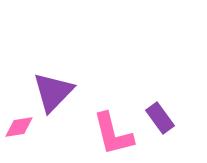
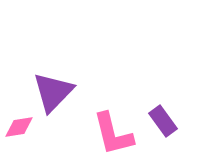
purple rectangle: moved 3 px right, 3 px down
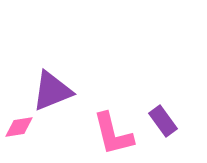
purple triangle: moved 1 px left, 1 px up; rotated 24 degrees clockwise
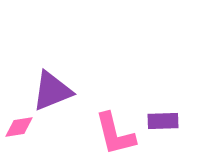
purple rectangle: rotated 56 degrees counterclockwise
pink L-shape: moved 2 px right
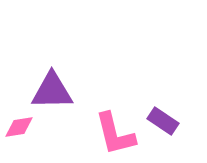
purple triangle: rotated 21 degrees clockwise
purple rectangle: rotated 36 degrees clockwise
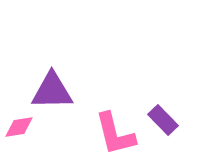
purple rectangle: moved 1 px up; rotated 12 degrees clockwise
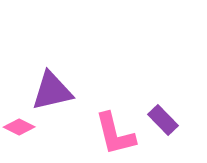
purple triangle: rotated 12 degrees counterclockwise
pink diamond: rotated 36 degrees clockwise
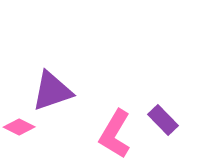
purple triangle: rotated 6 degrees counterclockwise
pink L-shape: rotated 45 degrees clockwise
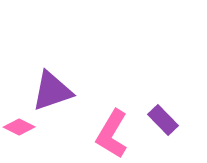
pink L-shape: moved 3 px left
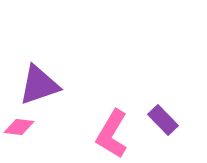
purple triangle: moved 13 px left, 6 px up
pink diamond: rotated 20 degrees counterclockwise
